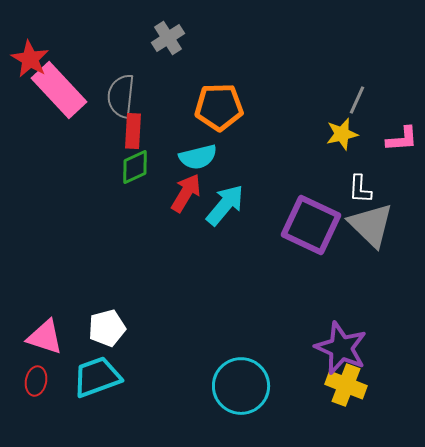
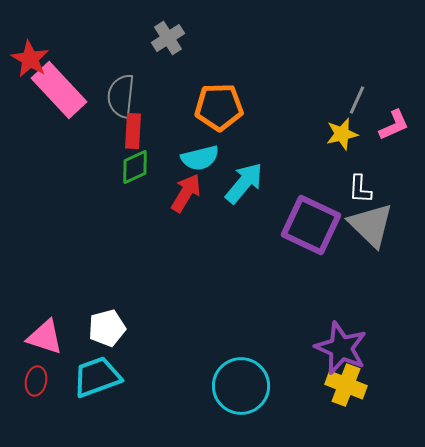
pink L-shape: moved 8 px left, 14 px up; rotated 20 degrees counterclockwise
cyan semicircle: moved 2 px right, 1 px down
cyan arrow: moved 19 px right, 22 px up
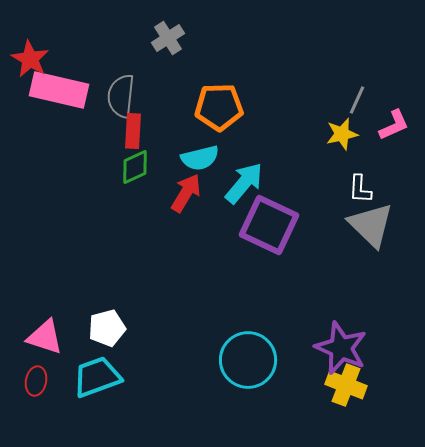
pink rectangle: rotated 34 degrees counterclockwise
purple square: moved 42 px left
cyan circle: moved 7 px right, 26 px up
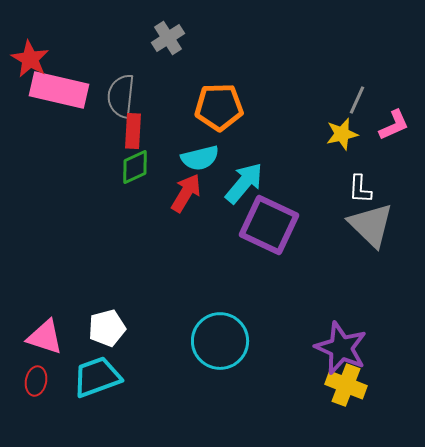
cyan circle: moved 28 px left, 19 px up
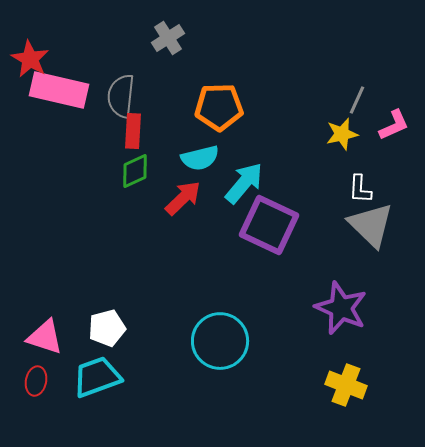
green diamond: moved 4 px down
red arrow: moved 3 px left, 5 px down; rotated 15 degrees clockwise
purple star: moved 40 px up
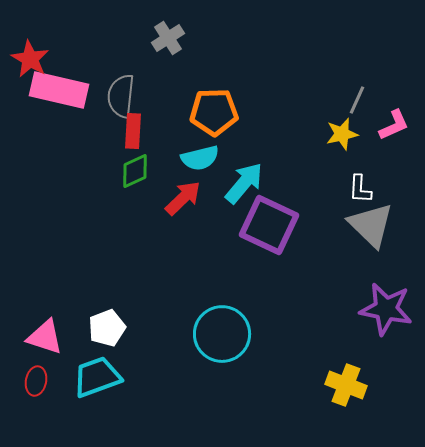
orange pentagon: moved 5 px left, 5 px down
purple star: moved 45 px right, 1 px down; rotated 12 degrees counterclockwise
white pentagon: rotated 6 degrees counterclockwise
cyan circle: moved 2 px right, 7 px up
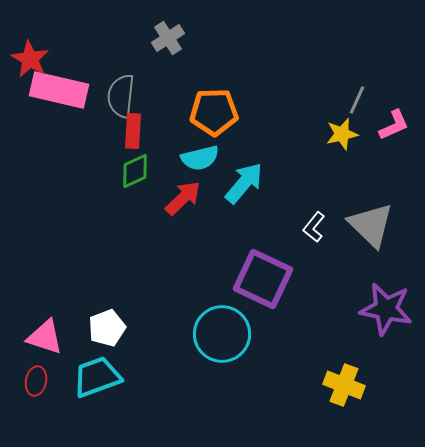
white L-shape: moved 46 px left, 38 px down; rotated 36 degrees clockwise
purple square: moved 6 px left, 54 px down
yellow cross: moved 2 px left
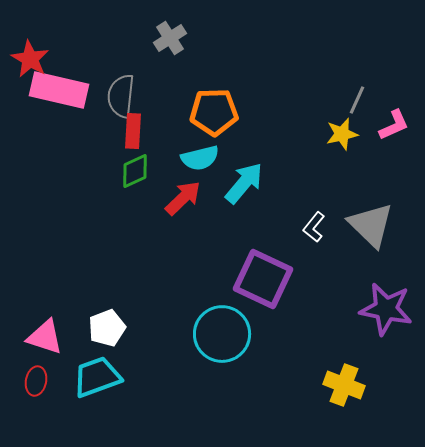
gray cross: moved 2 px right
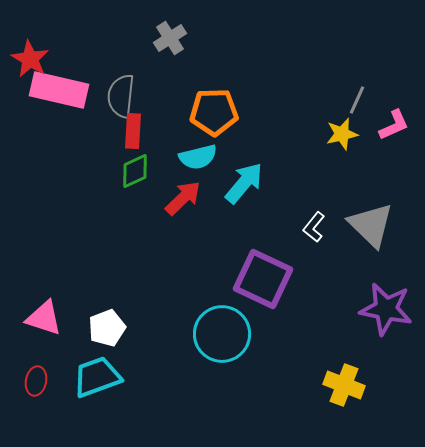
cyan semicircle: moved 2 px left, 1 px up
pink triangle: moved 1 px left, 19 px up
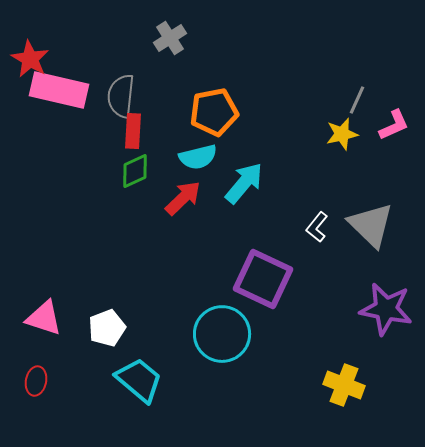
orange pentagon: rotated 9 degrees counterclockwise
white L-shape: moved 3 px right
cyan trapezoid: moved 42 px right, 3 px down; rotated 60 degrees clockwise
